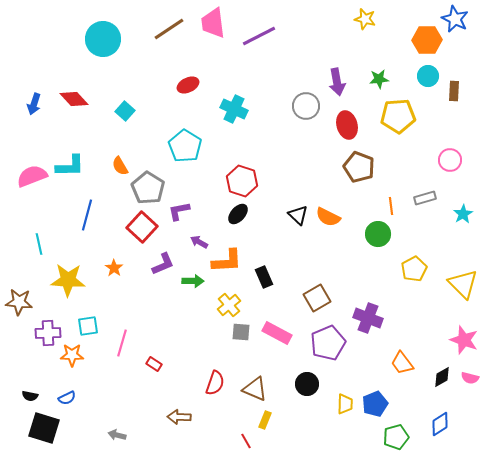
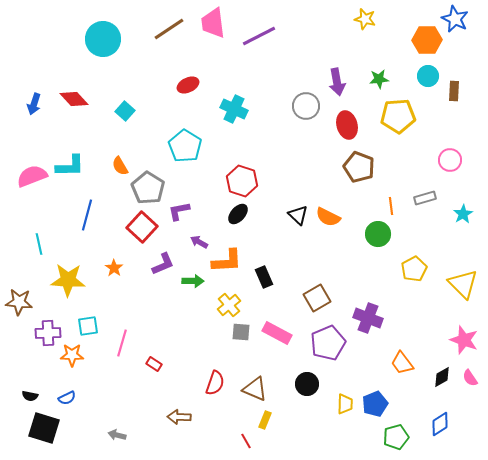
pink semicircle at (470, 378): rotated 42 degrees clockwise
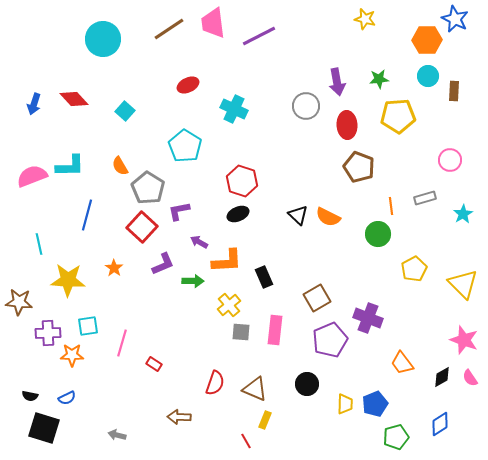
red ellipse at (347, 125): rotated 12 degrees clockwise
black ellipse at (238, 214): rotated 25 degrees clockwise
pink rectangle at (277, 333): moved 2 px left, 3 px up; rotated 68 degrees clockwise
purple pentagon at (328, 343): moved 2 px right, 3 px up
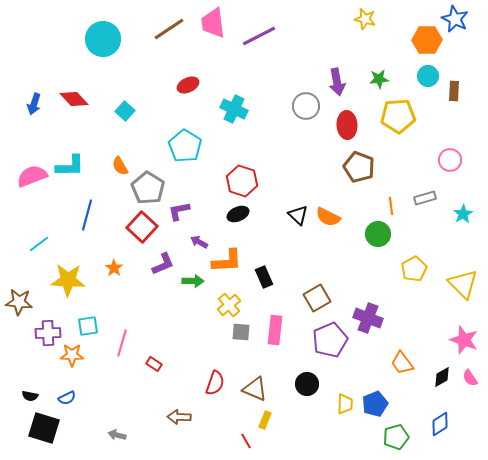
cyan line at (39, 244): rotated 65 degrees clockwise
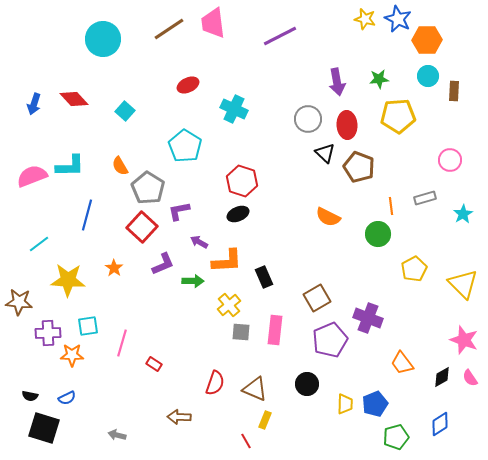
blue star at (455, 19): moved 57 px left
purple line at (259, 36): moved 21 px right
gray circle at (306, 106): moved 2 px right, 13 px down
black triangle at (298, 215): moved 27 px right, 62 px up
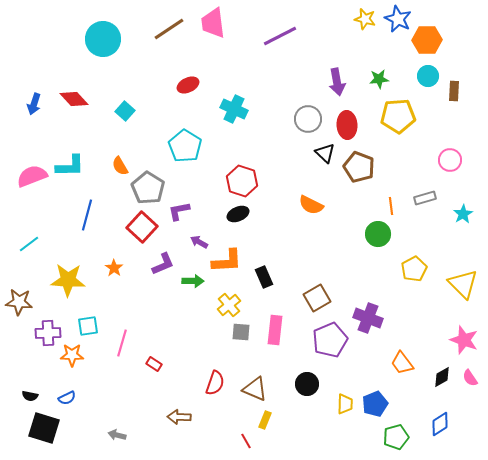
orange semicircle at (328, 217): moved 17 px left, 12 px up
cyan line at (39, 244): moved 10 px left
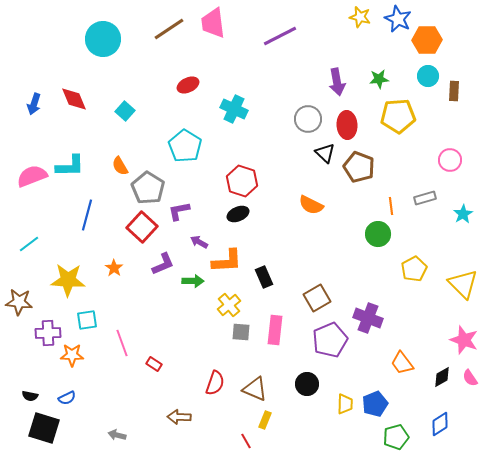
yellow star at (365, 19): moved 5 px left, 2 px up
red diamond at (74, 99): rotated 20 degrees clockwise
cyan square at (88, 326): moved 1 px left, 6 px up
pink line at (122, 343): rotated 36 degrees counterclockwise
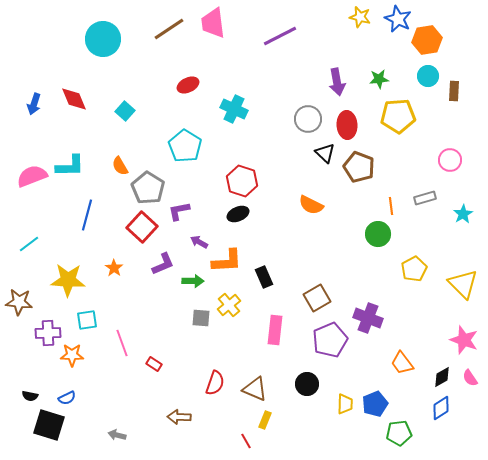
orange hexagon at (427, 40): rotated 8 degrees counterclockwise
gray square at (241, 332): moved 40 px left, 14 px up
blue diamond at (440, 424): moved 1 px right, 16 px up
black square at (44, 428): moved 5 px right, 3 px up
green pentagon at (396, 437): moved 3 px right, 4 px up; rotated 10 degrees clockwise
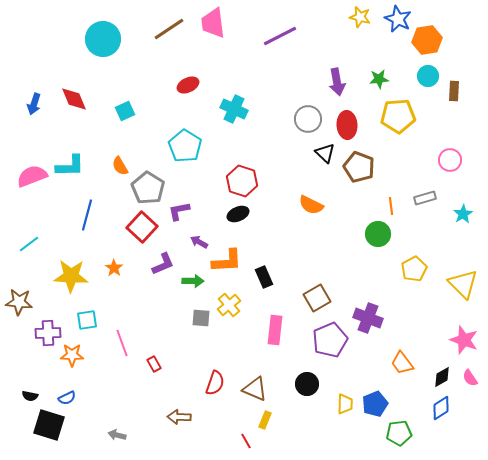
cyan square at (125, 111): rotated 24 degrees clockwise
yellow star at (68, 280): moved 3 px right, 4 px up
red rectangle at (154, 364): rotated 28 degrees clockwise
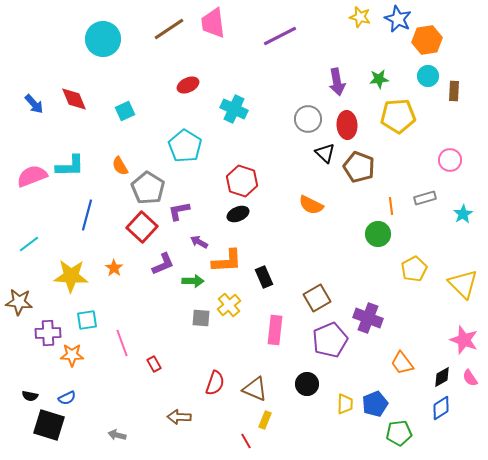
blue arrow at (34, 104): rotated 60 degrees counterclockwise
